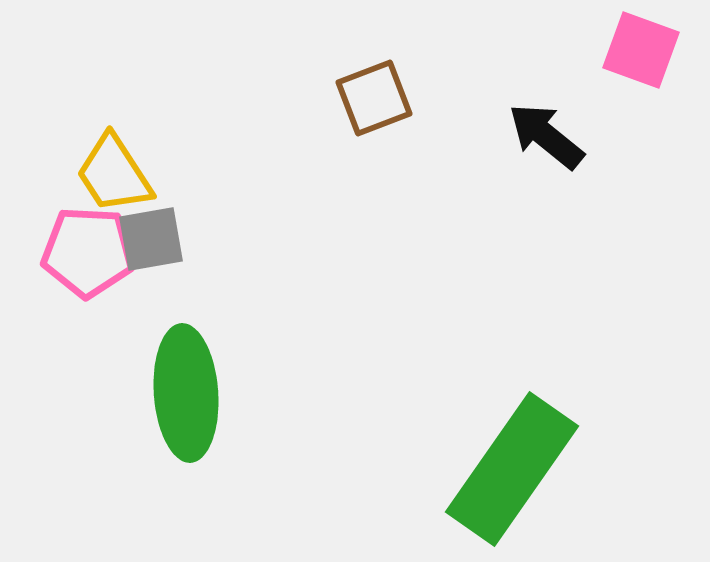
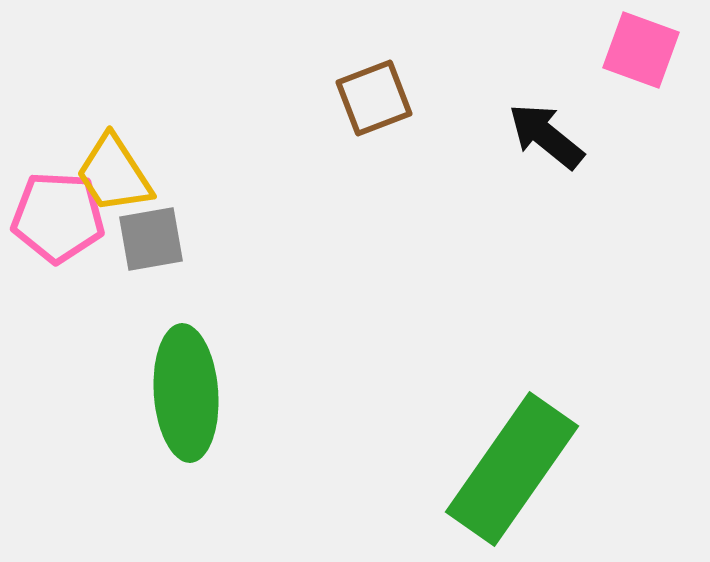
pink pentagon: moved 30 px left, 35 px up
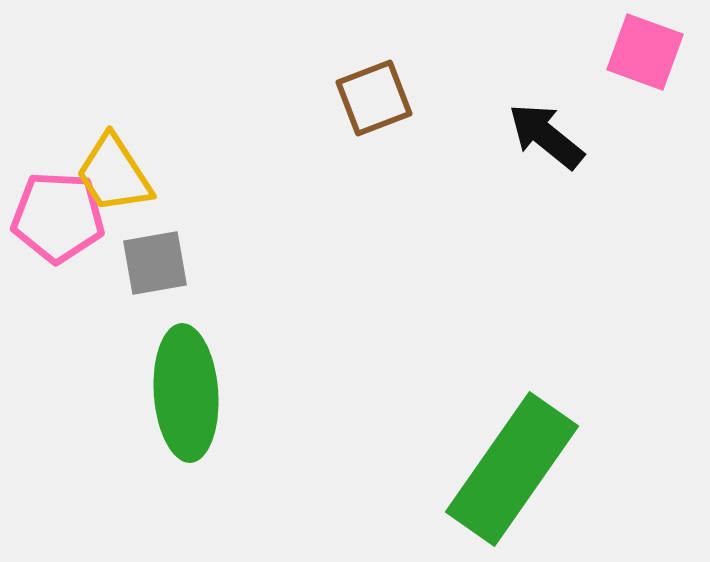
pink square: moved 4 px right, 2 px down
gray square: moved 4 px right, 24 px down
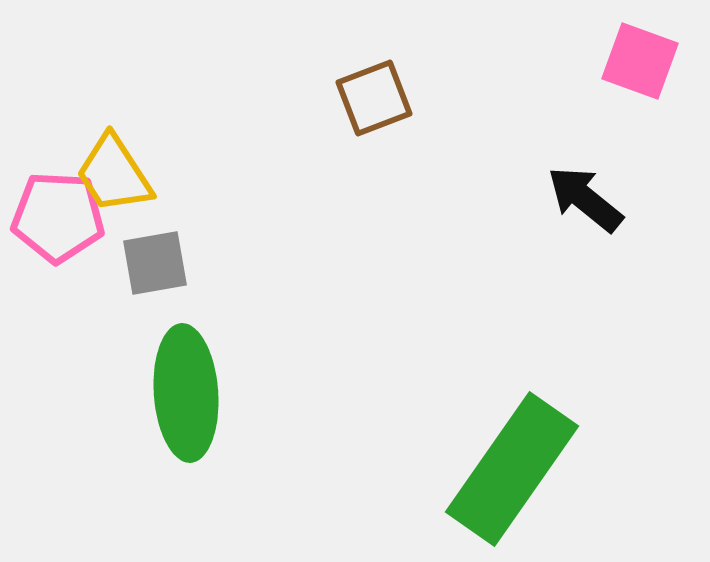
pink square: moved 5 px left, 9 px down
black arrow: moved 39 px right, 63 px down
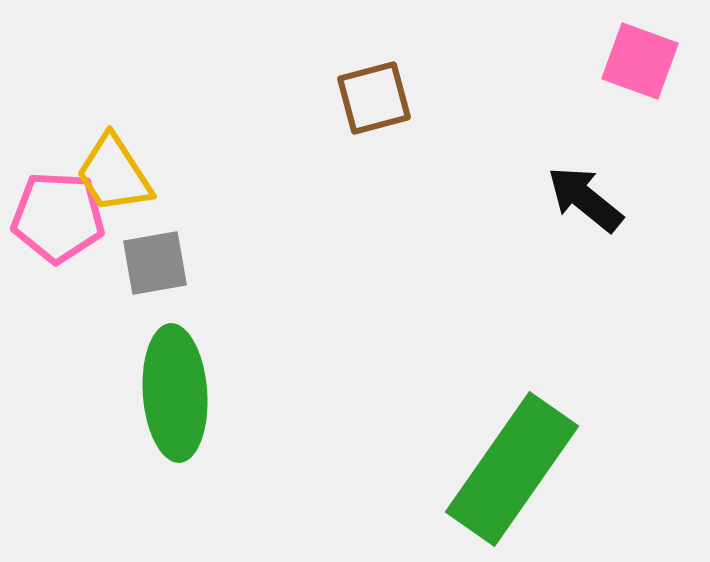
brown square: rotated 6 degrees clockwise
green ellipse: moved 11 px left
